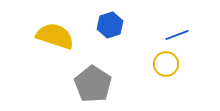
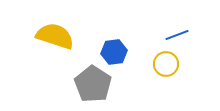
blue hexagon: moved 4 px right, 27 px down; rotated 10 degrees clockwise
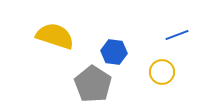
blue hexagon: rotated 15 degrees clockwise
yellow circle: moved 4 px left, 8 px down
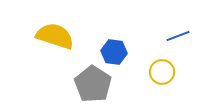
blue line: moved 1 px right, 1 px down
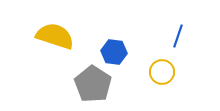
blue line: rotated 50 degrees counterclockwise
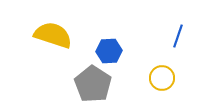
yellow semicircle: moved 2 px left, 1 px up
blue hexagon: moved 5 px left, 1 px up; rotated 10 degrees counterclockwise
yellow circle: moved 6 px down
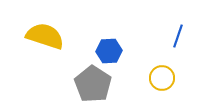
yellow semicircle: moved 8 px left, 1 px down
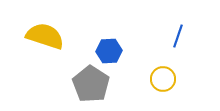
yellow circle: moved 1 px right, 1 px down
gray pentagon: moved 2 px left
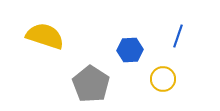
blue hexagon: moved 21 px right, 1 px up
